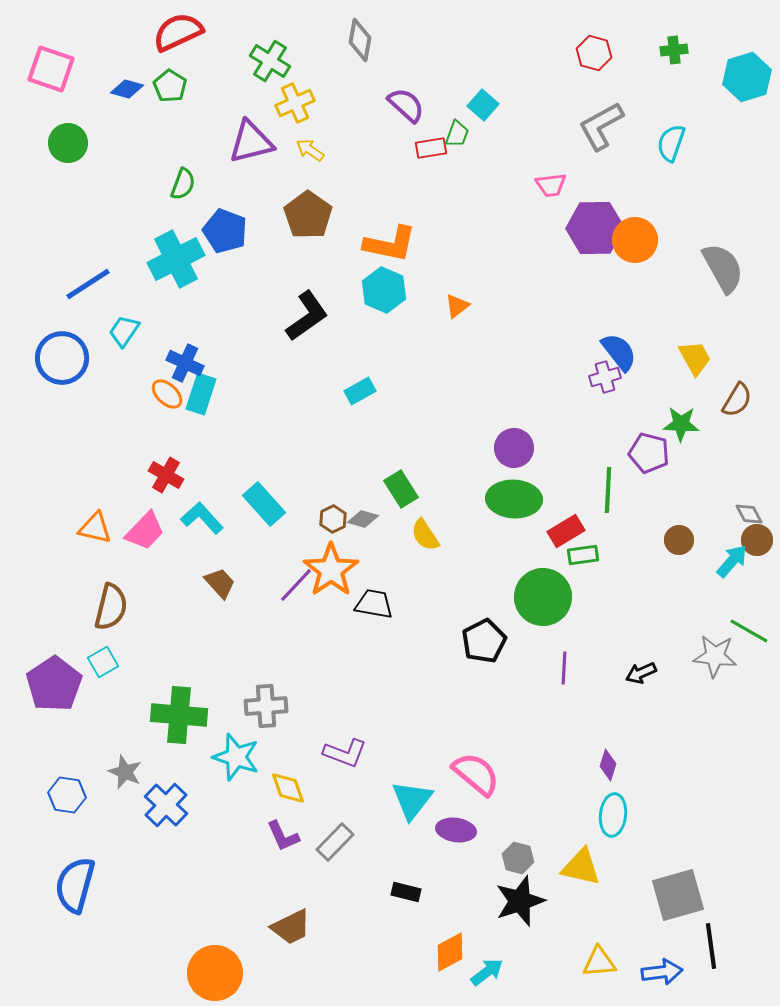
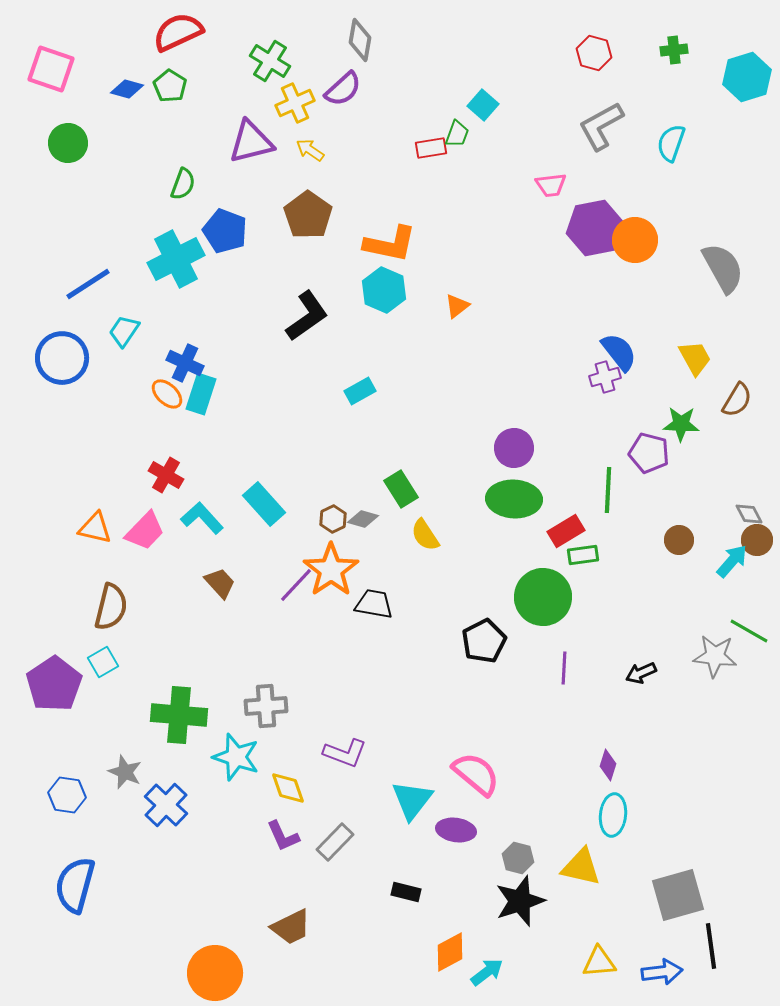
purple semicircle at (406, 105): moved 63 px left, 16 px up; rotated 96 degrees clockwise
purple hexagon at (595, 228): rotated 10 degrees counterclockwise
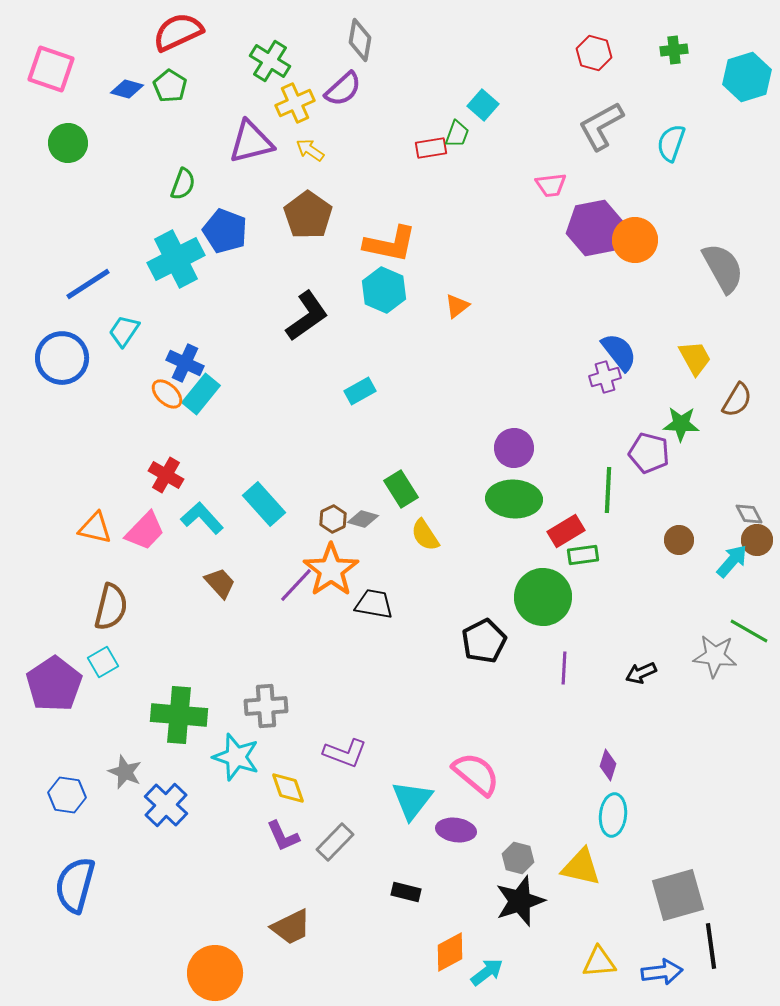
cyan rectangle at (201, 394): rotated 21 degrees clockwise
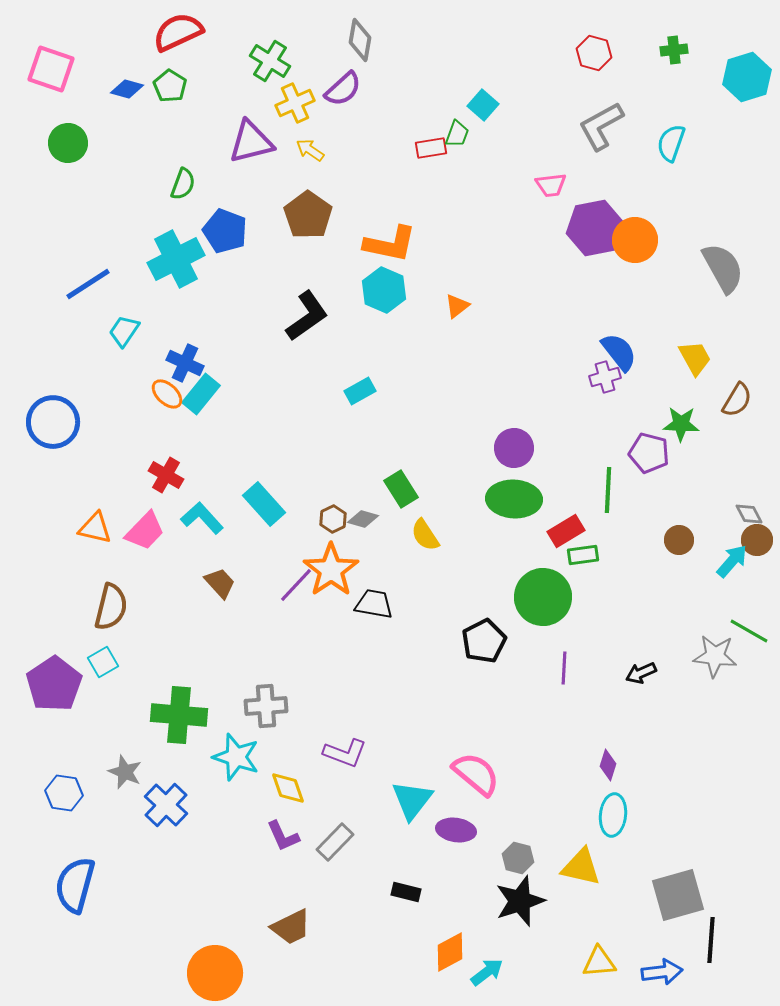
blue circle at (62, 358): moved 9 px left, 64 px down
blue hexagon at (67, 795): moved 3 px left, 2 px up
black line at (711, 946): moved 6 px up; rotated 12 degrees clockwise
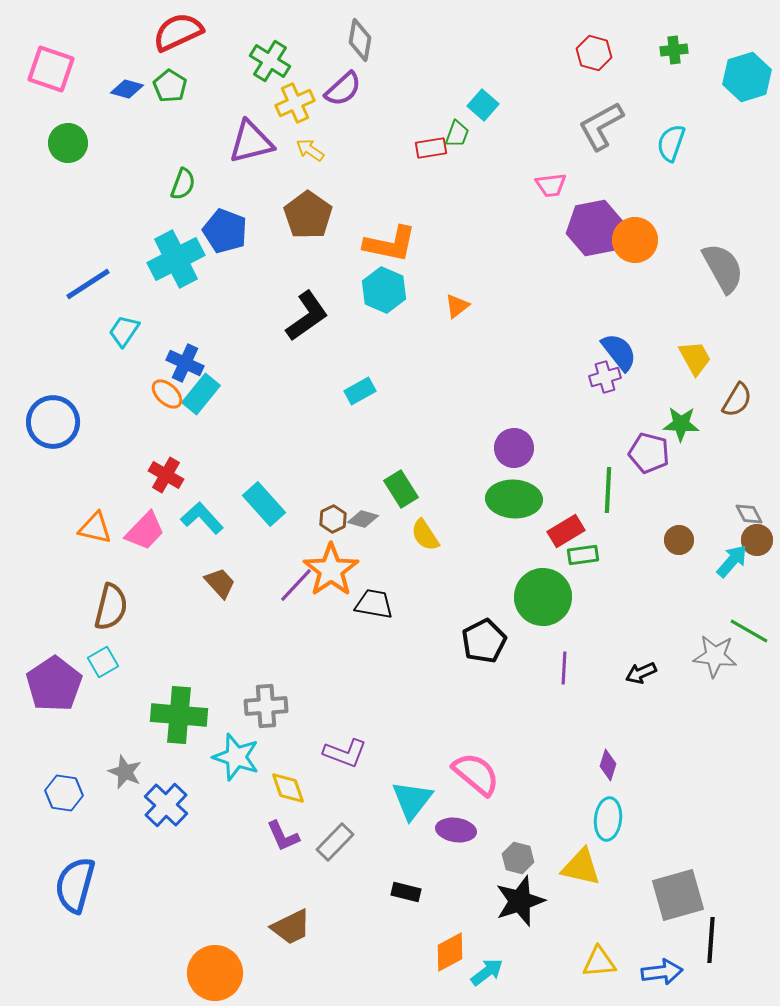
cyan ellipse at (613, 815): moved 5 px left, 4 px down
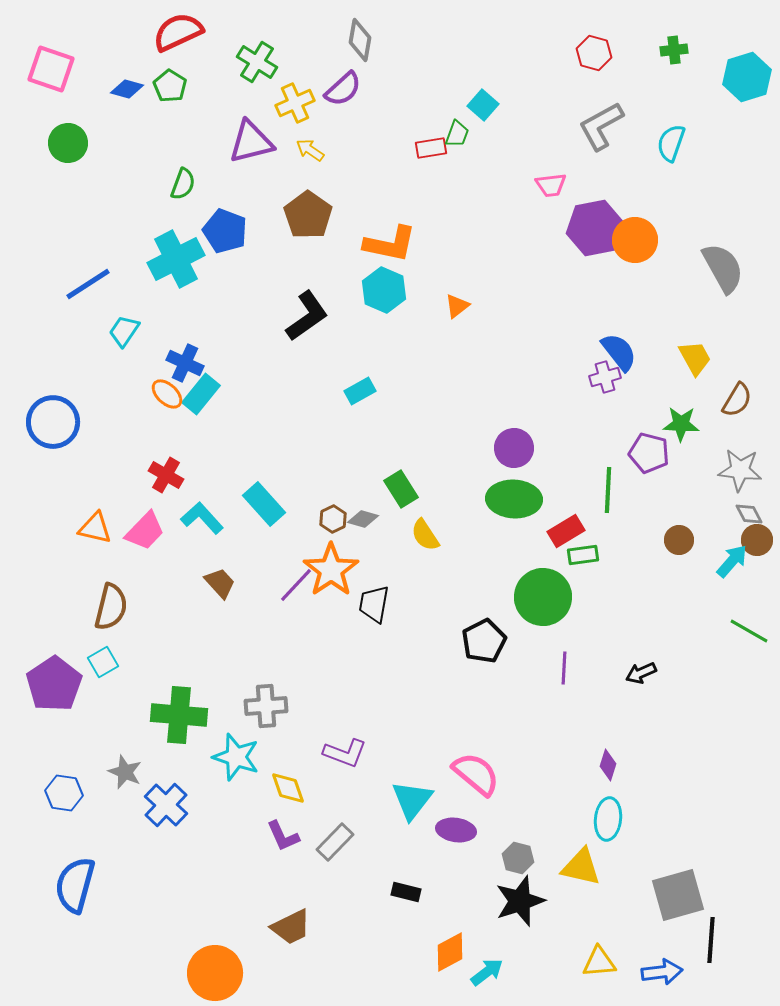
green cross at (270, 61): moved 13 px left, 1 px down
black trapezoid at (374, 604): rotated 90 degrees counterclockwise
gray star at (715, 656): moved 25 px right, 186 px up
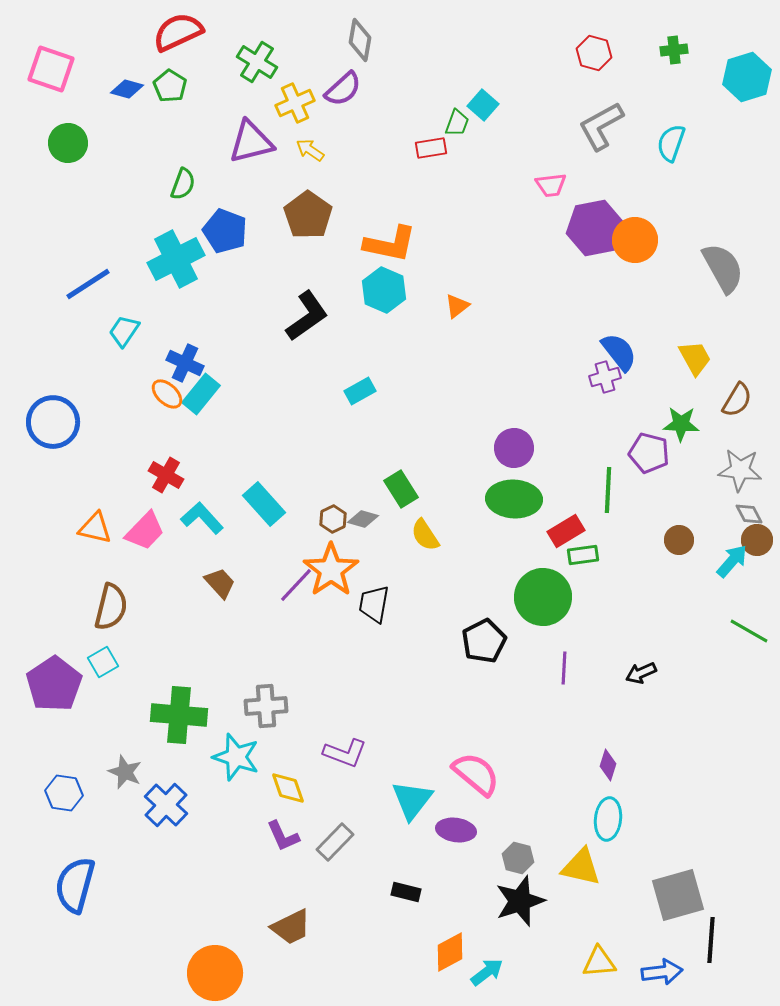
green trapezoid at (457, 134): moved 11 px up
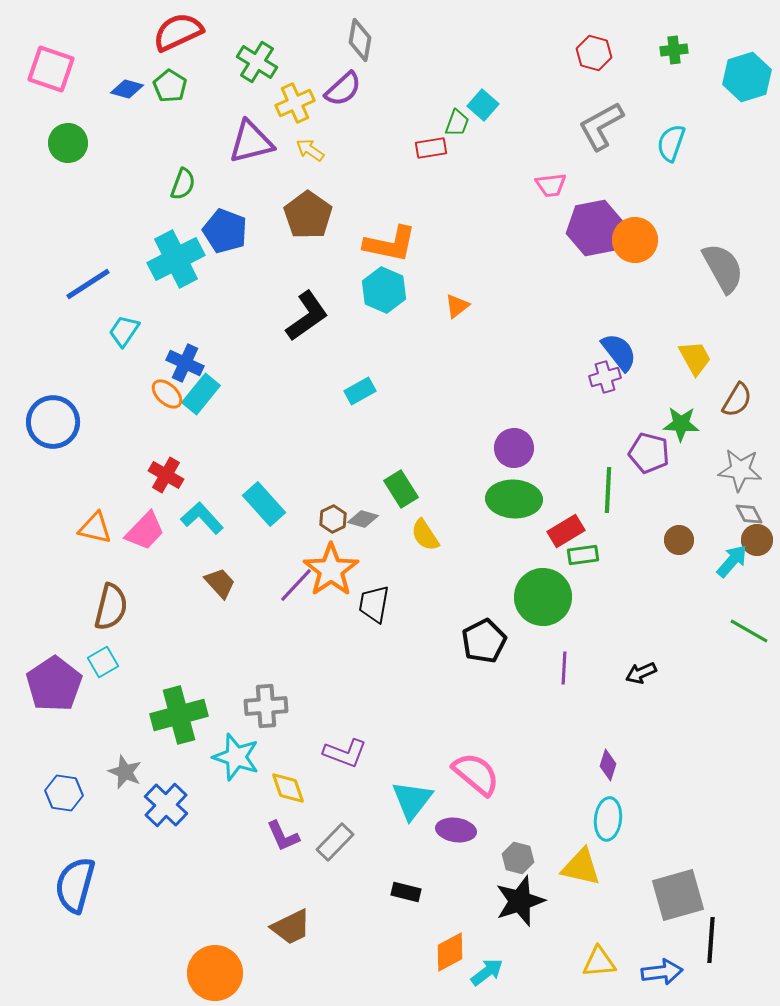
green cross at (179, 715): rotated 20 degrees counterclockwise
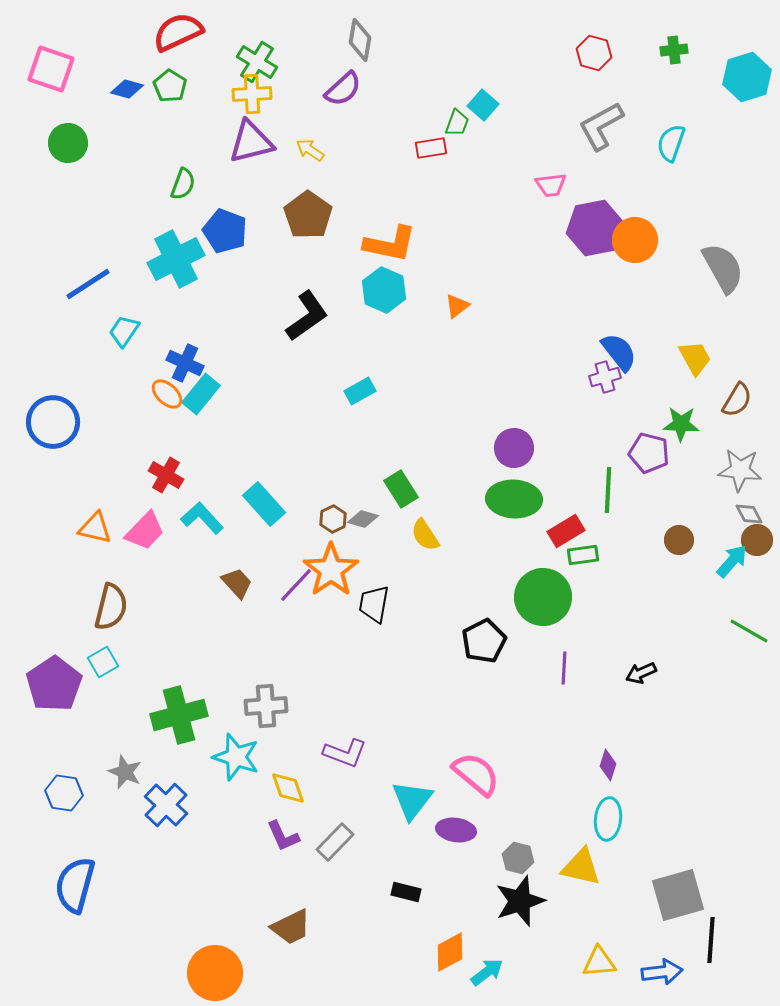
yellow cross at (295, 103): moved 43 px left, 9 px up; rotated 21 degrees clockwise
brown trapezoid at (220, 583): moved 17 px right
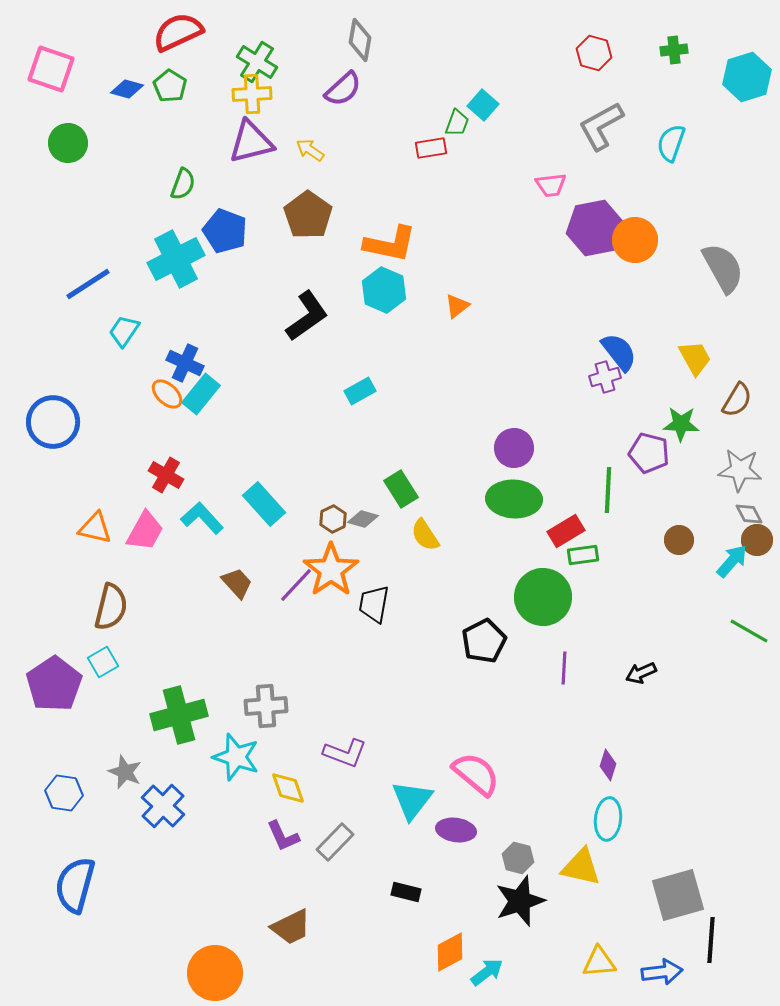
pink trapezoid at (145, 531): rotated 15 degrees counterclockwise
blue cross at (166, 805): moved 3 px left, 1 px down
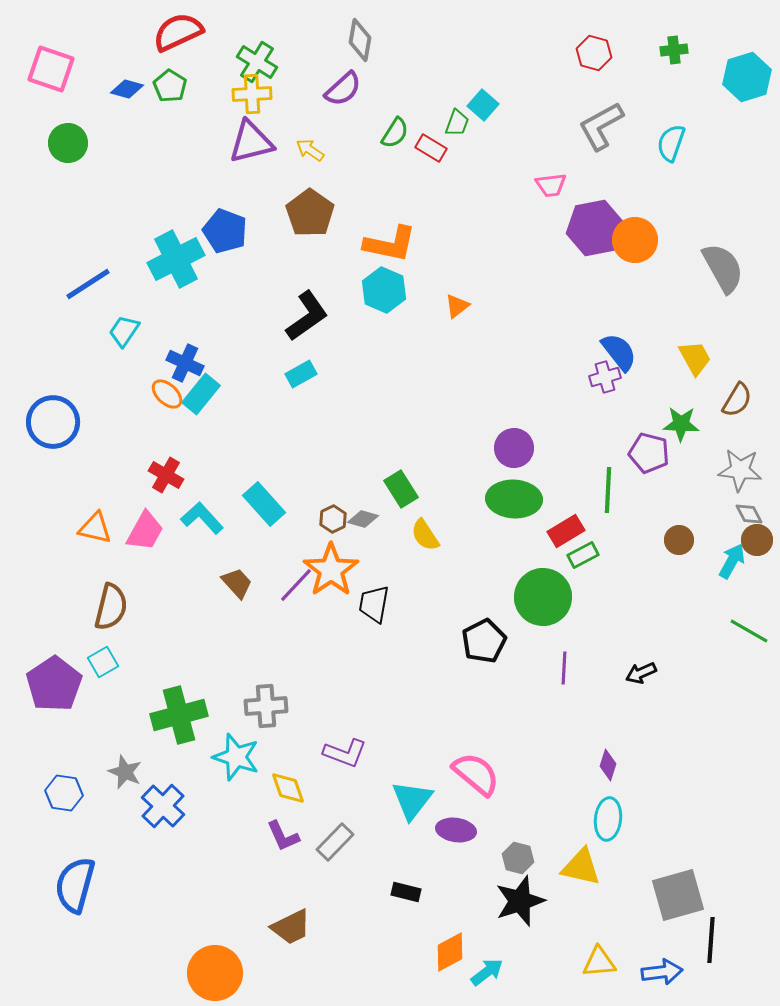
red rectangle at (431, 148): rotated 40 degrees clockwise
green semicircle at (183, 184): moved 212 px right, 51 px up; rotated 12 degrees clockwise
brown pentagon at (308, 215): moved 2 px right, 2 px up
cyan rectangle at (360, 391): moved 59 px left, 17 px up
green rectangle at (583, 555): rotated 20 degrees counterclockwise
cyan arrow at (732, 561): rotated 12 degrees counterclockwise
